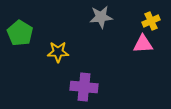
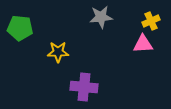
green pentagon: moved 5 px up; rotated 25 degrees counterclockwise
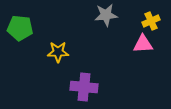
gray star: moved 5 px right, 2 px up
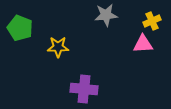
yellow cross: moved 1 px right
green pentagon: rotated 15 degrees clockwise
yellow star: moved 5 px up
purple cross: moved 2 px down
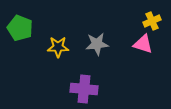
gray star: moved 9 px left, 29 px down
pink triangle: rotated 20 degrees clockwise
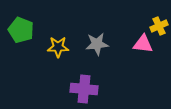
yellow cross: moved 7 px right, 5 px down
green pentagon: moved 1 px right, 2 px down
pink triangle: rotated 10 degrees counterclockwise
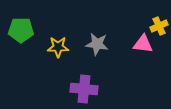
green pentagon: rotated 20 degrees counterclockwise
gray star: rotated 15 degrees clockwise
